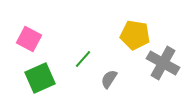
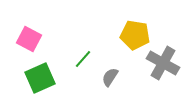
gray semicircle: moved 1 px right, 2 px up
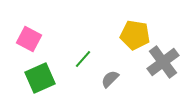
gray cross: moved 1 px up; rotated 24 degrees clockwise
gray semicircle: moved 2 px down; rotated 12 degrees clockwise
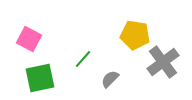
green square: rotated 12 degrees clockwise
